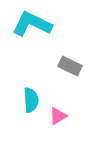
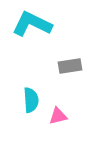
gray rectangle: rotated 35 degrees counterclockwise
pink triangle: rotated 18 degrees clockwise
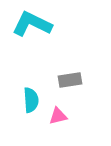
gray rectangle: moved 14 px down
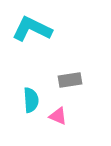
cyan L-shape: moved 5 px down
pink triangle: rotated 36 degrees clockwise
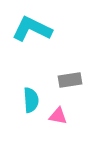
pink triangle: rotated 12 degrees counterclockwise
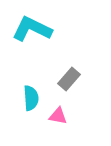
gray rectangle: moved 1 px left, 1 px up; rotated 40 degrees counterclockwise
cyan semicircle: moved 2 px up
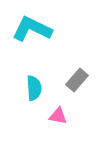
gray rectangle: moved 8 px right, 1 px down
cyan semicircle: moved 3 px right, 10 px up
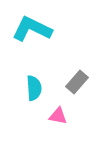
gray rectangle: moved 2 px down
